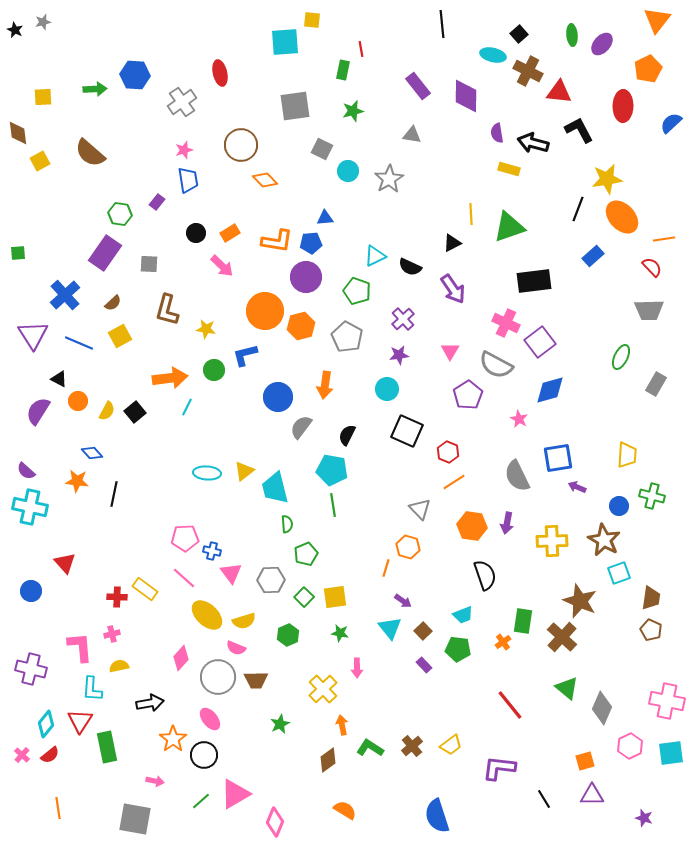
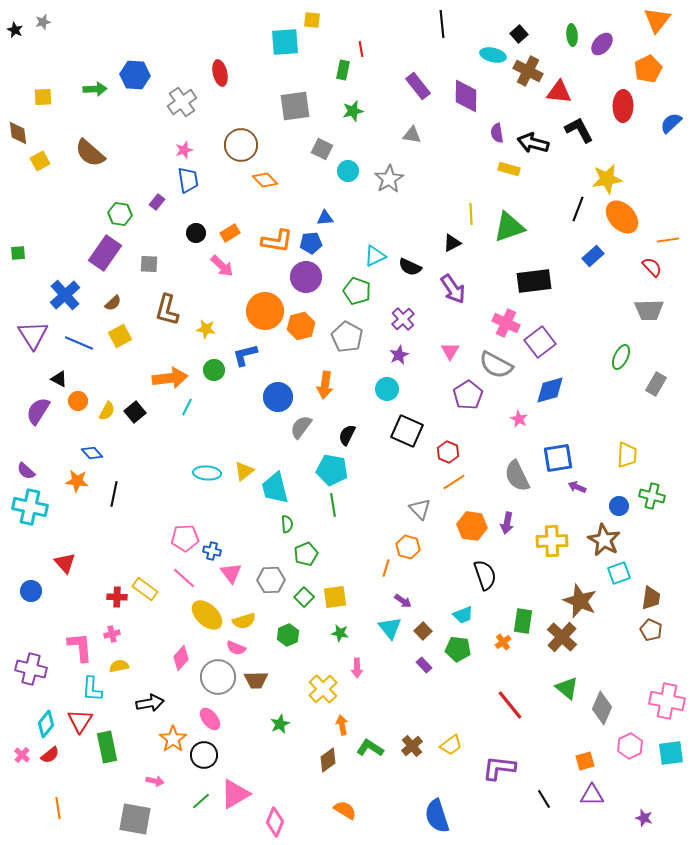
orange line at (664, 239): moved 4 px right, 1 px down
purple star at (399, 355): rotated 18 degrees counterclockwise
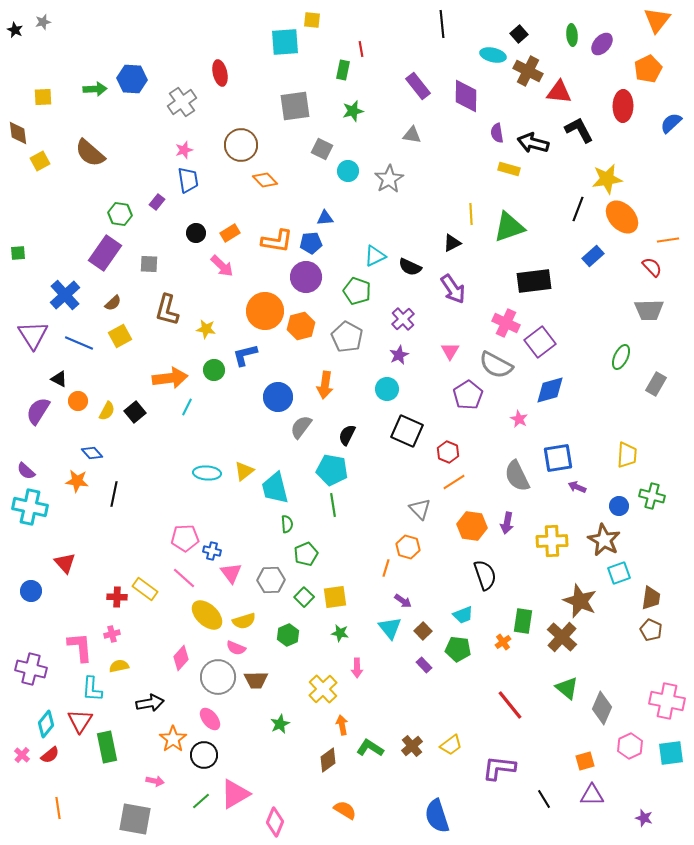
blue hexagon at (135, 75): moved 3 px left, 4 px down
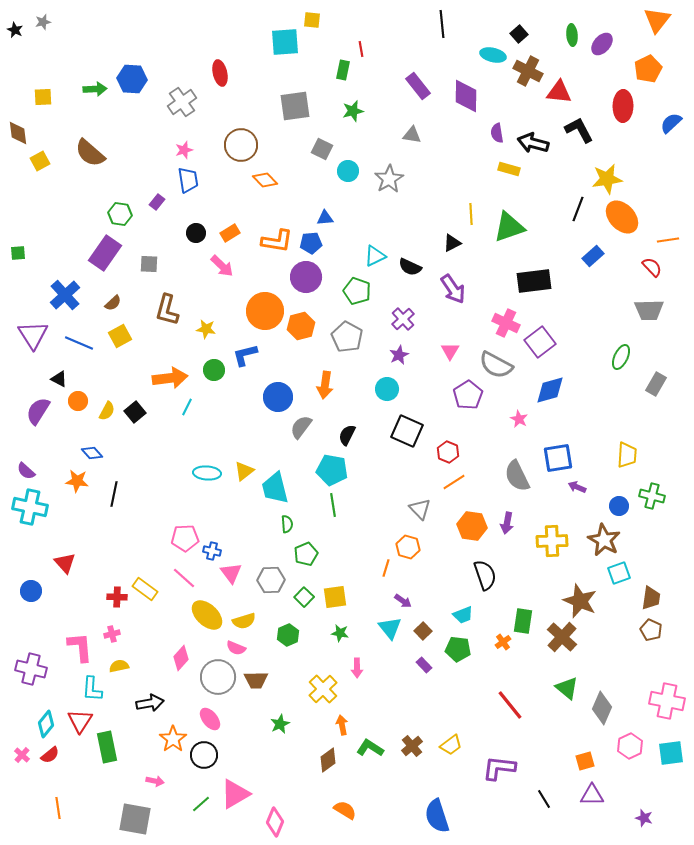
green line at (201, 801): moved 3 px down
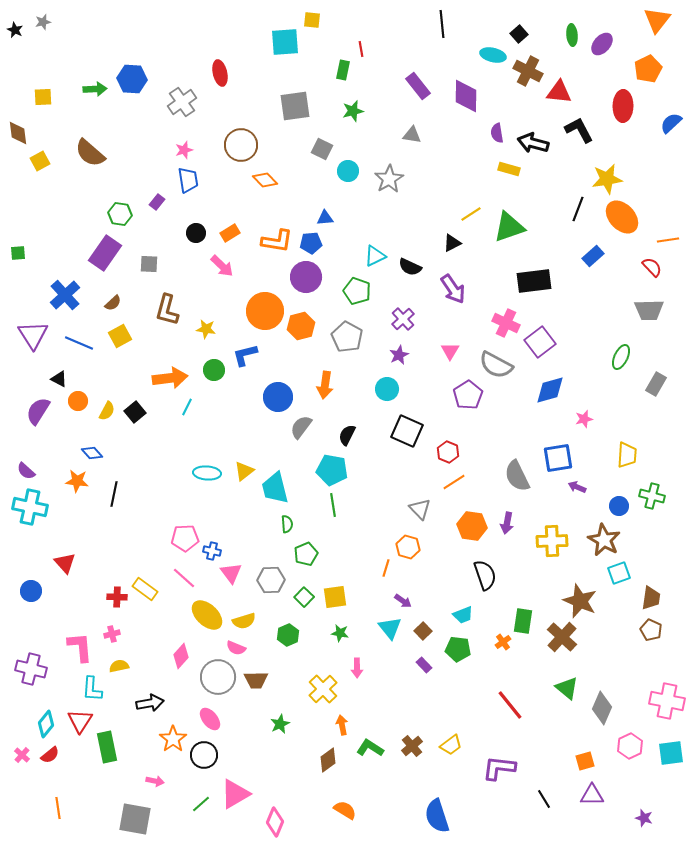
yellow line at (471, 214): rotated 60 degrees clockwise
pink star at (519, 419): moved 65 px right; rotated 30 degrees clockwise
pink diamond at (181, 658): moved 2 px up
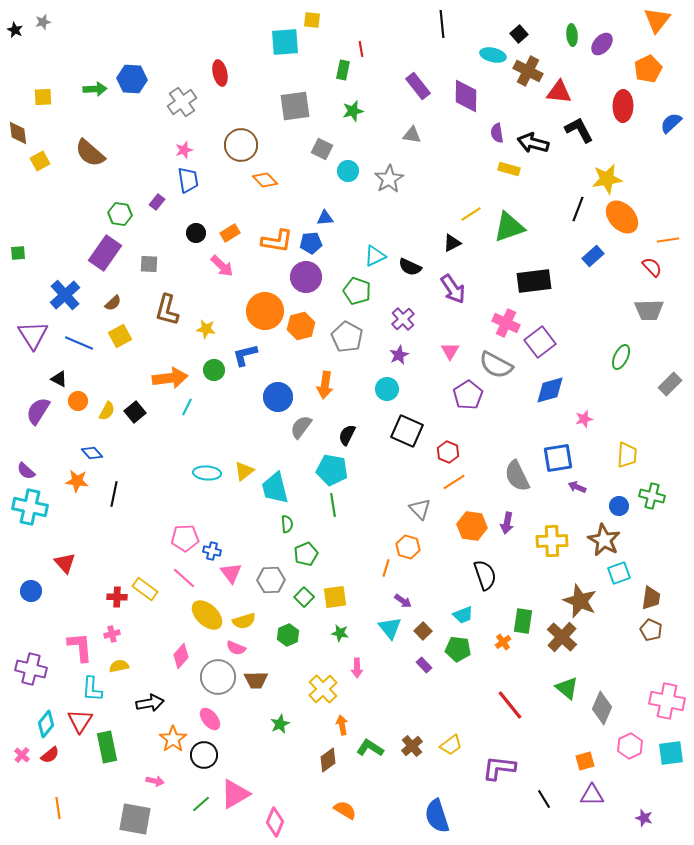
gray rectangle at (656, 384): moved 14 px right; rotated 15 degrees clockwise
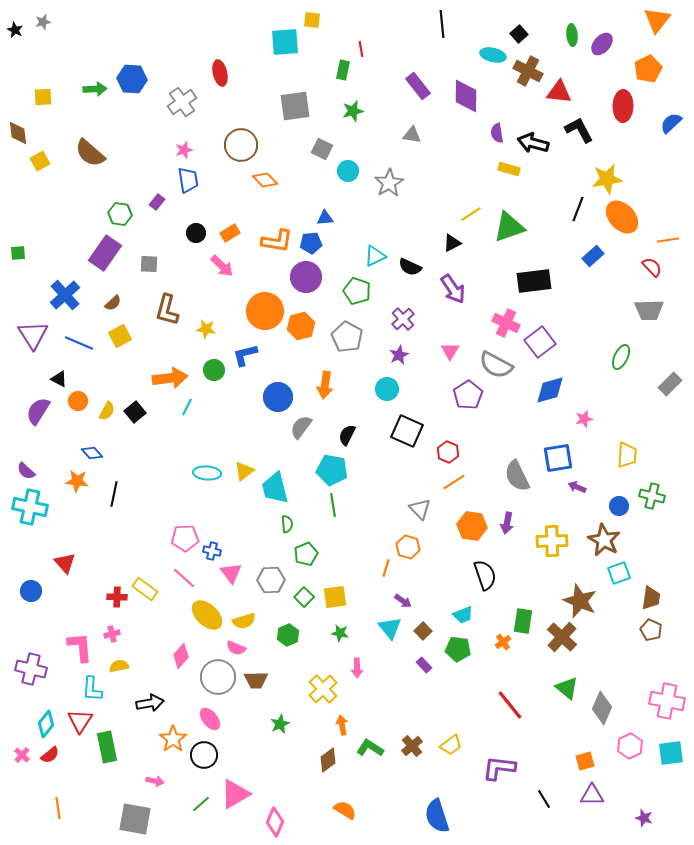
gray star at (389, 179): moved 4 px down
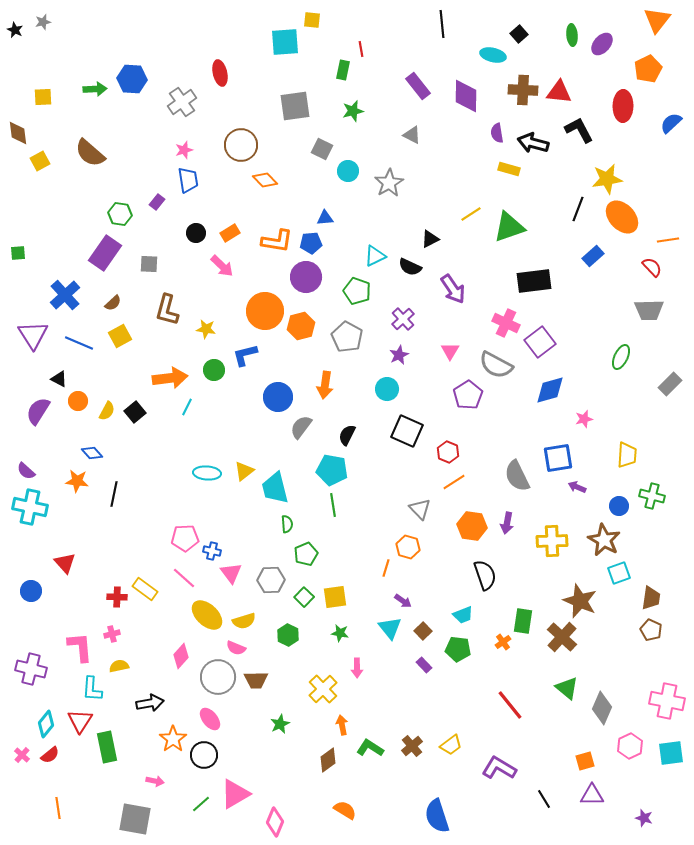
brown cross at (528, 71): moved 5 px left, 19 px down; rotated 24 degrees counterclockwise
gray triangle at (412, 135): rotated 18 degrees clockwise
black triangle at (452, 243): moved 22 px left, 4 px up
green hexagon at (288, 635): rotated 10 degrees counterclockwise
purple L-shape at (499, 768): rotated 24 degrees clockwise
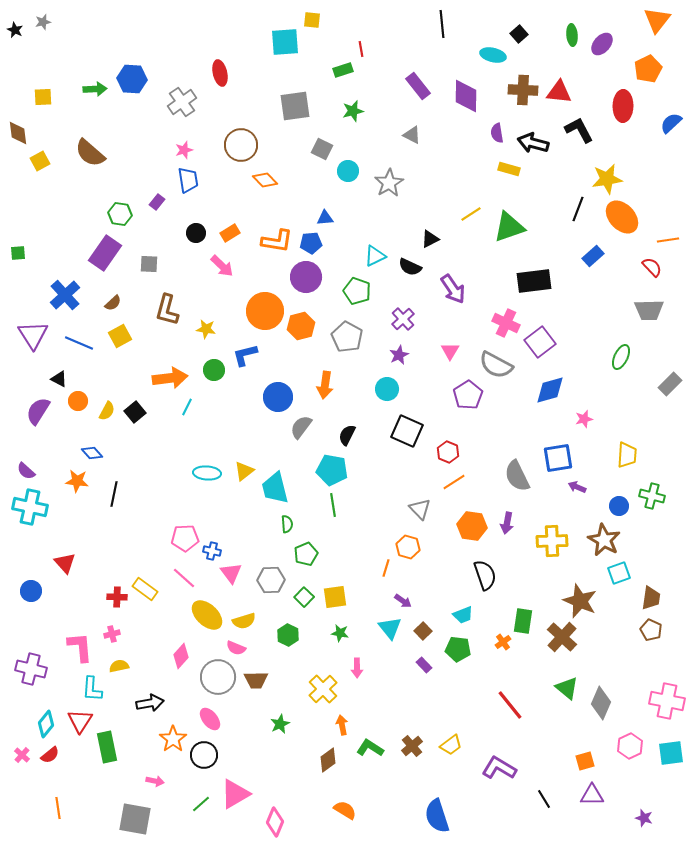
green rectangle at (343, 70): rotated 60 degrees clockwise
gray diamond at (602, 708): moved 1 px left, 5 px up
